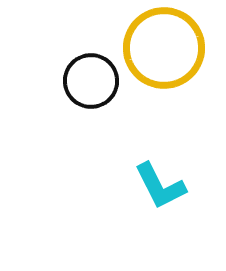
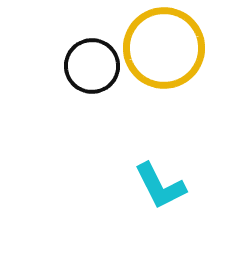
black circle: moved 1 px right, 15 px up
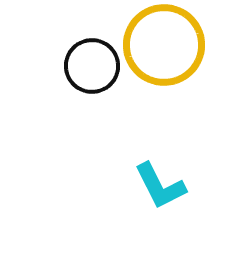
yellow circle: moved 3 px up
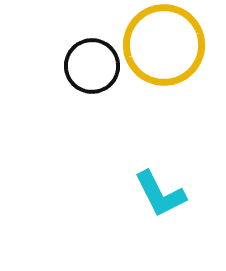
cyan L-shape: moved 8 px down
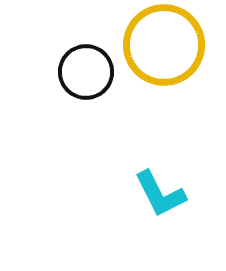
black circle: moved 6 px left, 6 px down
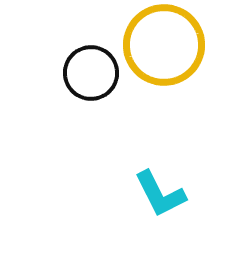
black circle: moved 5 px right, 1 px down
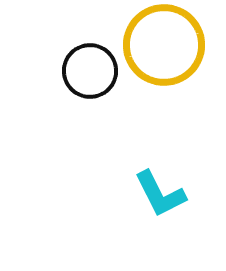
black circle: moved 1 px left, 2 px up
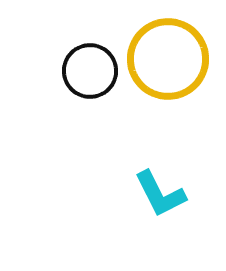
yellow circle: moved 4 px right, 14 px down
